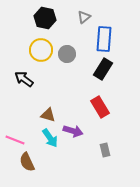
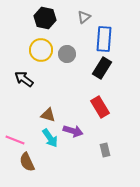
black rectangle: moved 1 px left, 1 px up
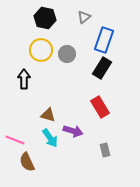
blue rectangle: moved 1 px down; rotated 15 degrees clockwise
black arrow: rotated 54 degrees clockwise
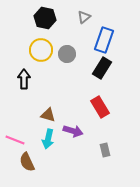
cyan arrow: moved 2 px left, 1 px down; rotated 48 degrees clockwise
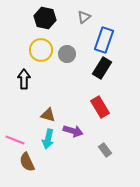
gray rectangle: rotated 24 degrees counterclockwise
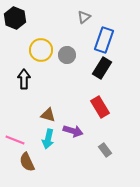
black hexagon: moved 30 px left; rotated 10 degrees clockwise
gray circle: moved 1 px down
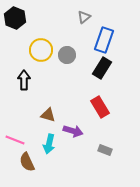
black arrow: moved 1 px down
cyan arrow: moved 1 px right, 5 px down
gray rectangle: rotated 32 degrees counterclockwise
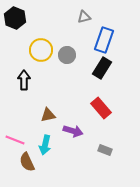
gray triangle: rotated 24 degrees clockwise
red rectangle: moved 1 px right, 1 px down; rotated 10 degrees counterclockwise
brown triangle: rotated 28 degrees counterclockwise
cyan arrow: moved 4 px left, 1 px down
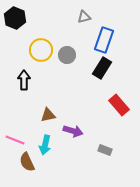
red rectangle: moved 18 px right, 3 px up
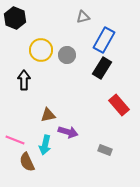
gray triangle: moved 1 px left
blue rectangle: rotated 10 degrees clockwise
purple arrow: moved 5 px left, 1 px down
